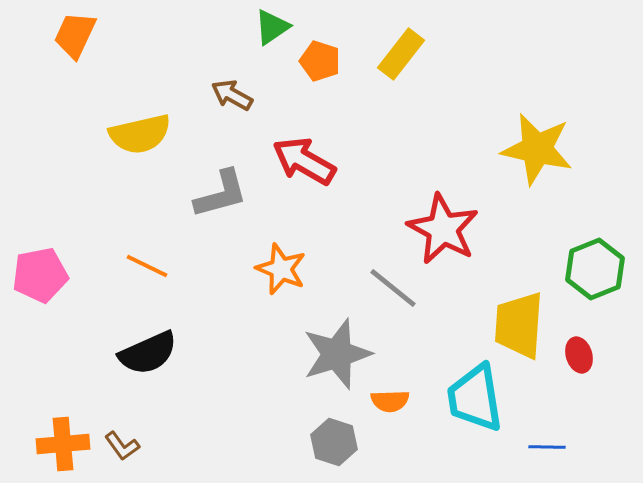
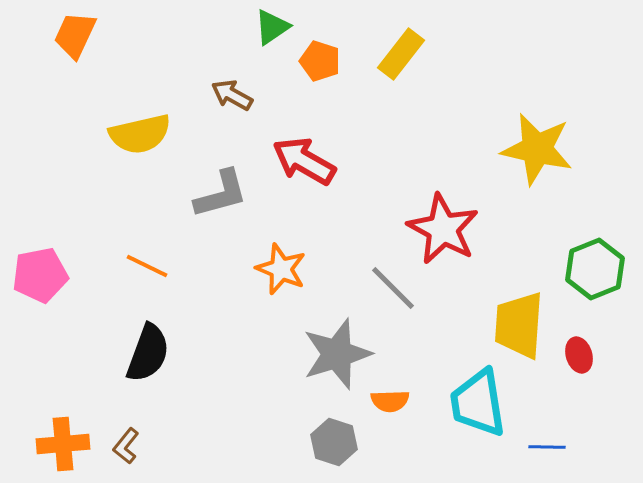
gray line: rotated 6 degrees clockwise
black semicircle: rotated 46 degrees counterclockwise
cyan trapezoid: moved 3 px right, 5 px down
brown L-shape: moved 4 px right; rotated 75 degrees clockwise
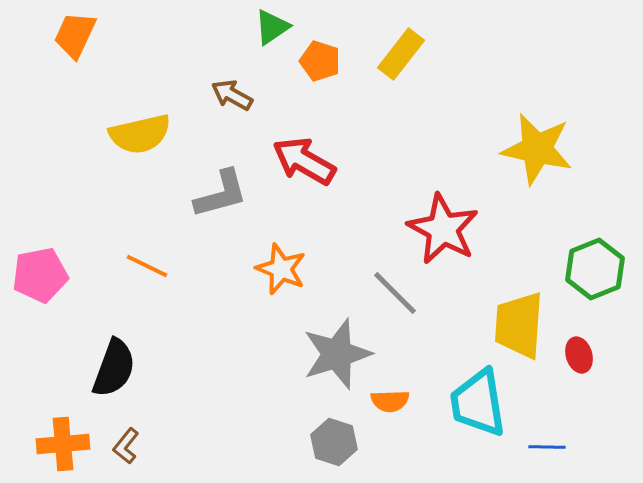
gray line: moved 2 px right, 5 px down
black semicircle: moved 34 px left, 15 px down
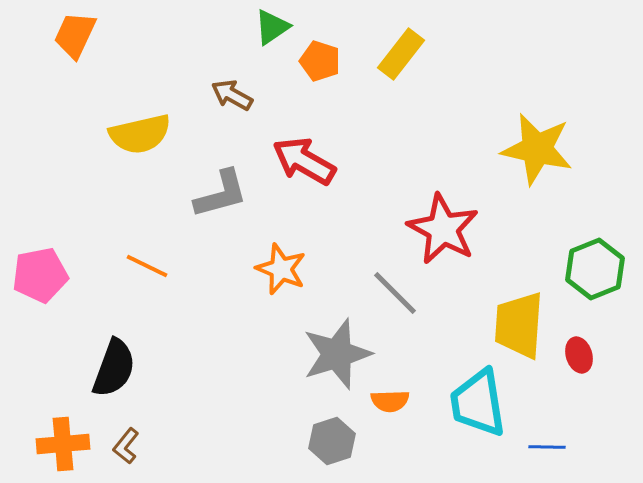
gray hexagon: moved 2 px left, 1 px up; rotated 24 degrees clockwise
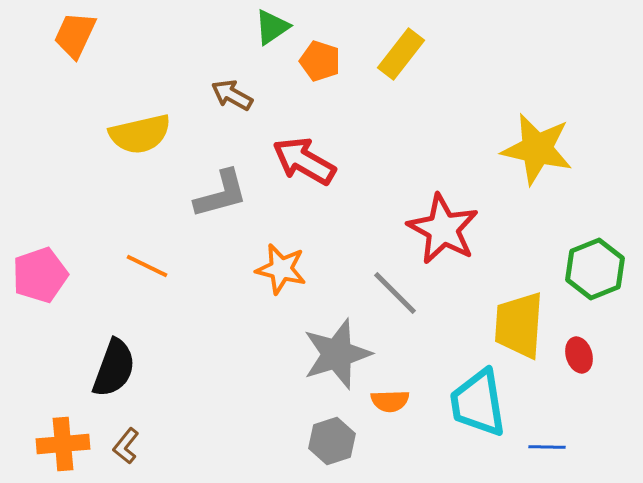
orange star: rotated 9 degrees counterclockwise
pink pentagon: rotated 8 degrees counterclockwise
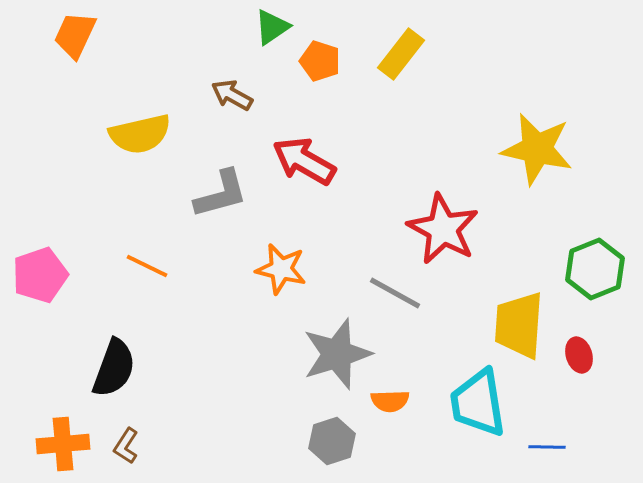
gray line: rotated 16 degrees counterclockwise
brown L-shape: rotated 6 degrees counterclockwise
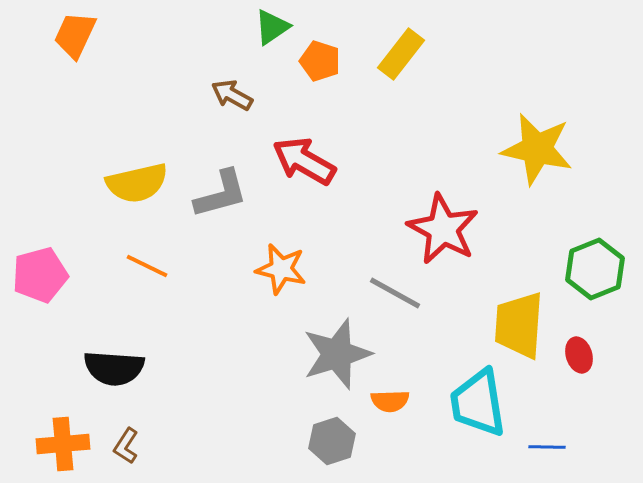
yellow semicircle: moved 3 px left, 49 px down
pink pentagon: rotated 4 degrees clockwise
black semicircle: rotated 74 degrees clockwise
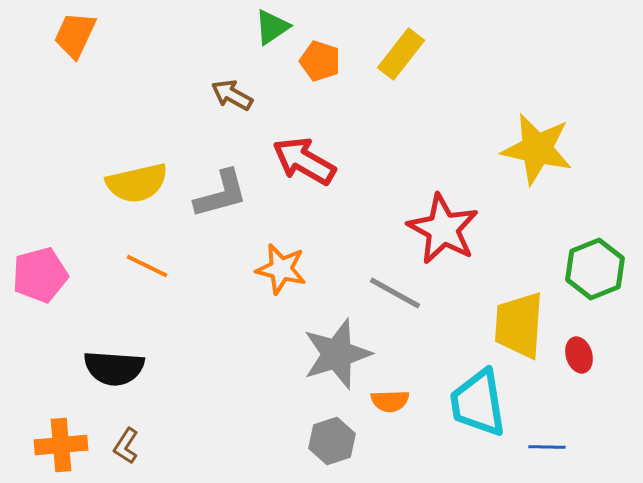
orange cross: moved 2 px left, 1 px down
